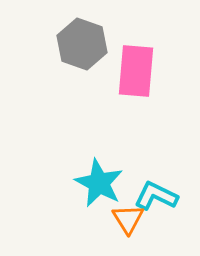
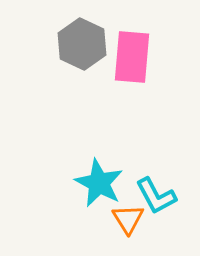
gray hexagon: rotated 6 degrees clockwise
pink rectangle: moved 4 px left, 14 px up
cyan L-shape: rotated 144 degrees counterclockwise
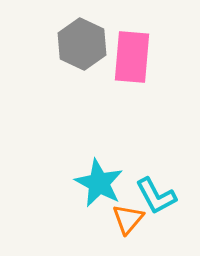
orange triangle: rotated 12 degrees clockwise
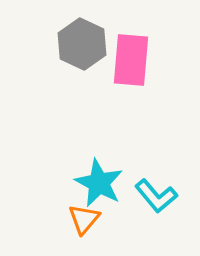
pink rectangle: moved 1 px left, 3 px down
cyan L-shape: rotated 12 degrees counterclockwise
orange triangle: moved 44 px left
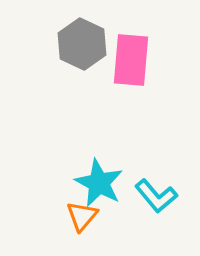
orange triangle: moved 2 px left, 3 px up
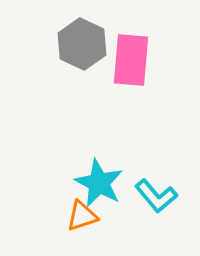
orange triangle: rotated 32 degrees clockwise
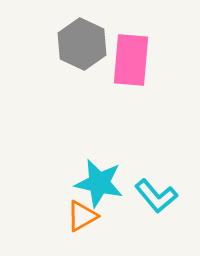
cyan star: rotated 15 degrees counterclockwise
orange triangle: rotated 12 degrees counterclockwise
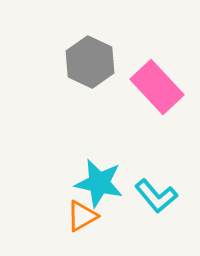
gray hexagon: moved 8 px right, 18 px down
pink rectangle: moved 26 px right, 27 px down; rotated 48 degrees counterclockwise
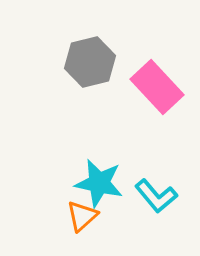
gray hexagon: rotated 21 degrees clockwise
orange triangle: rotated 12 degrees counterclockwise
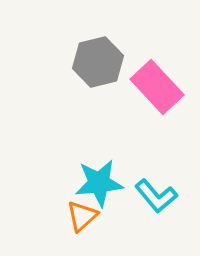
gray hexagon: moved 8 px right
cyan star: rotated 18 degrees counterclockwise
